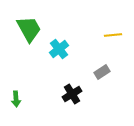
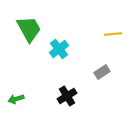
yellow line: moved 1 px up
black cross: moved 5 px left, 2 px down
green arrow: rotated 77 degrees clockwise
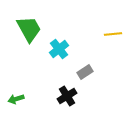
gray rectangle: moved 17 px left
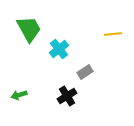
green arrow: moved 3 px right, 4 px up
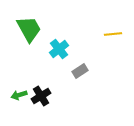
gray rectangle: moved 5 px left, 1 px up
black cross: moved 26 px left
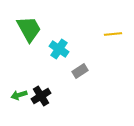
cyan cross: rotated 18 degrees counterclockwise
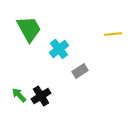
cyan cross: rotated 18 degrees clockwise
green arrow: rotated 63 degrees clockwise
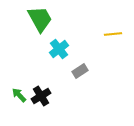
green trapezoid: moved 11 px right, 10 px up
